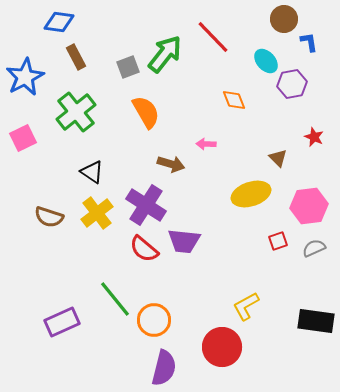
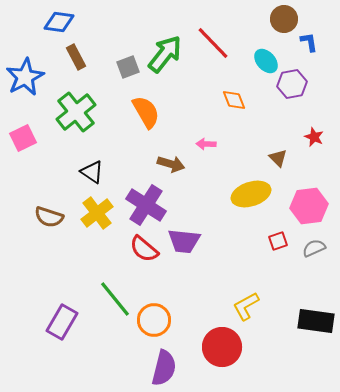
red line: moved 6 px down
purple rectangle: rotated 36 degrees counterclockwise
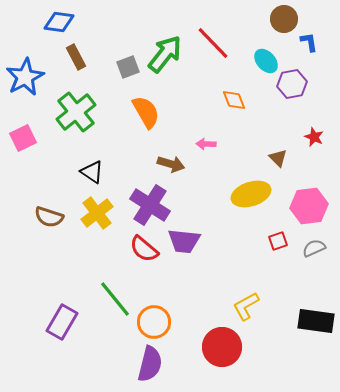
purple cross: moved 4 px right
orange circle: moved 2 px down
purple semicircle: moved 14 px left, 4 px up
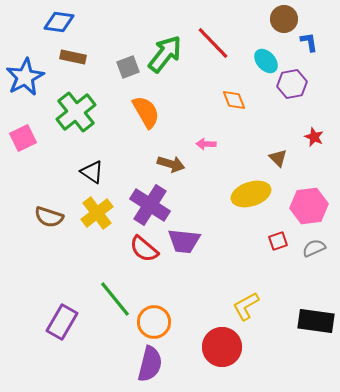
brown rectangle: moved 3 px left; rotated 50 degrees counterclockwise
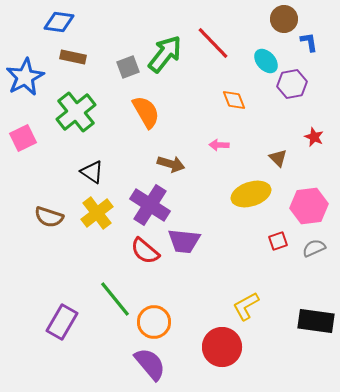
pink arrow: moved 13 px right, 1 px down
red semicircle: moved 1 px right, 2 px down
purple semicircle: rotated 54 degrees counterclockwise
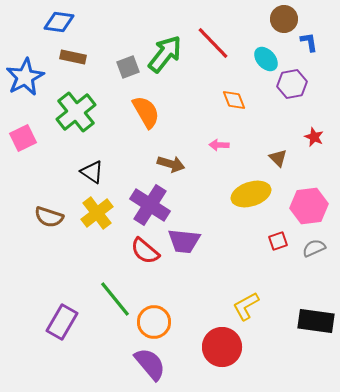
cyan ellipse: moved 2 px up
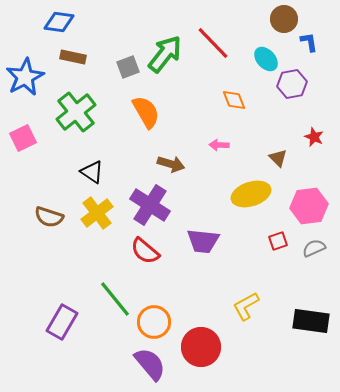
purple trapezoid: moved 19 px right
black rectangle: moved 5 px left
red circle: moved 21 px left
